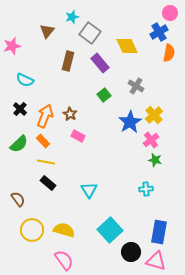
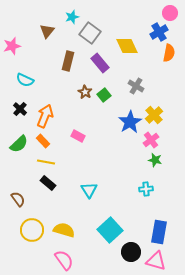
brown star: moved 15 px right, 22 px up
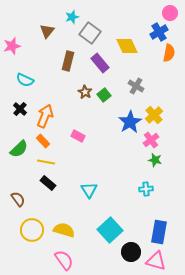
green semicircle: moved 5 px down
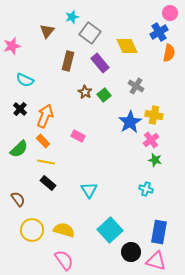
yellow cross: rotated 36 degrees counterclockwise
cyan cross: rotated 24 degrees clockwise
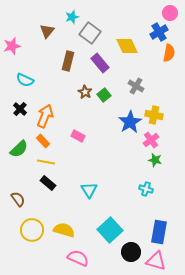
pink semicircle: moved 14 px right, 2 px up; rotated 30 degrees counterclockwise
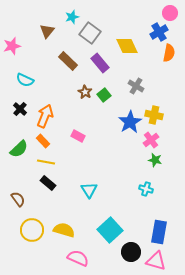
brown rectangle: rotated 60 degrees counterclockwise
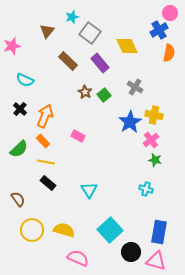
blue cross: moved 2 px up
gray cross: moved 1 px left, 1 px down
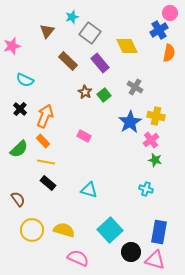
yellow cross: moved 2 px right, 1 px down
pink rectangle: moved 6 px right
cyan triangle: rotated 42 degrees counterclockwise
pink triangle: moved 1 px left, 1 px up
